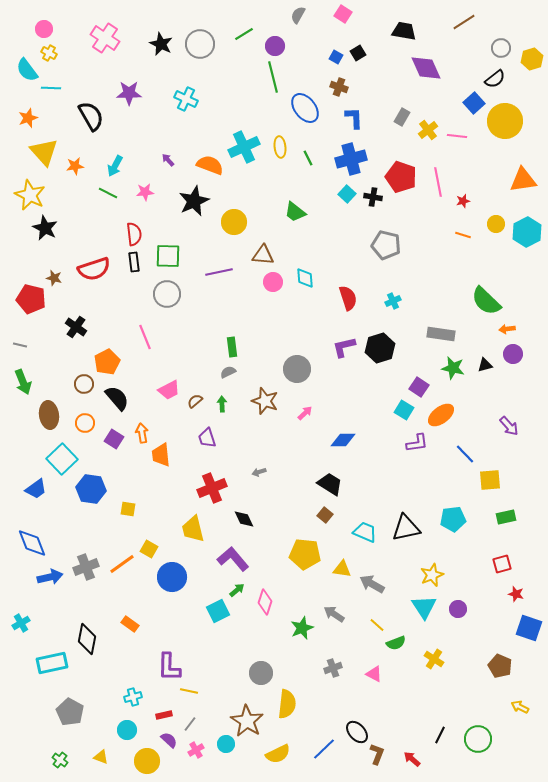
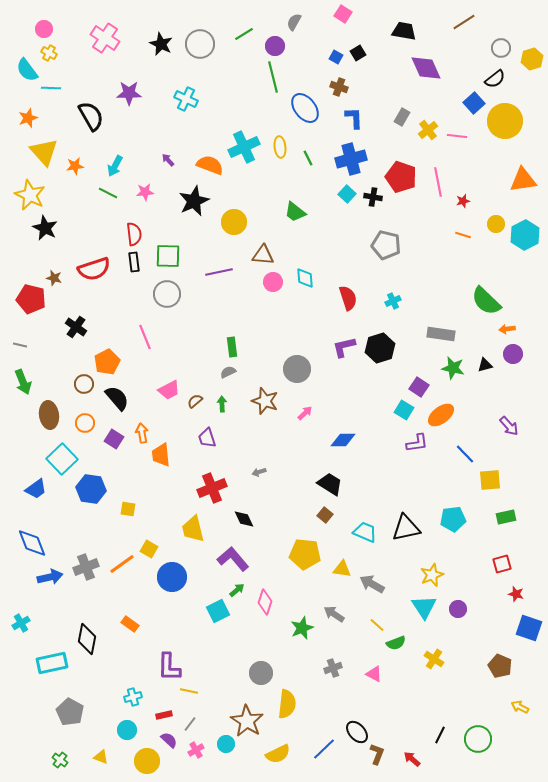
gray semicircle at (298, 15): moved 4 px left, 7 px down
cyan hexagon at (527, 232): moved 2 px left, 3 px down
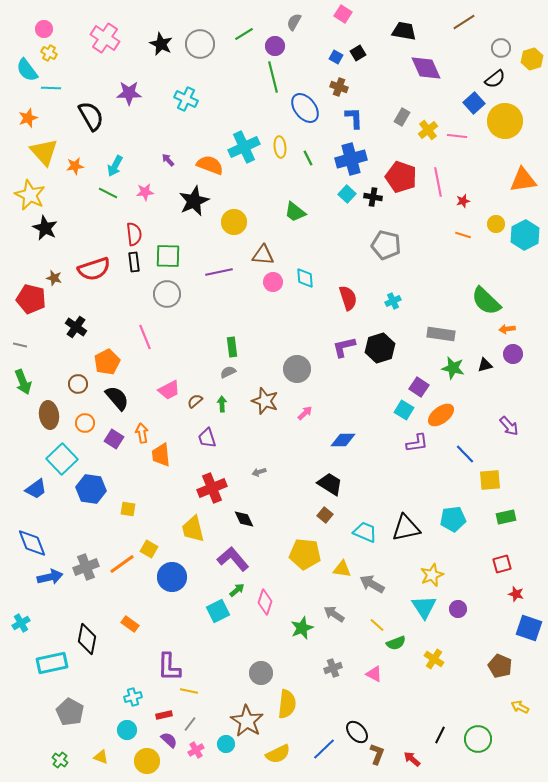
brown circle at (84, 384): moved 6 px left
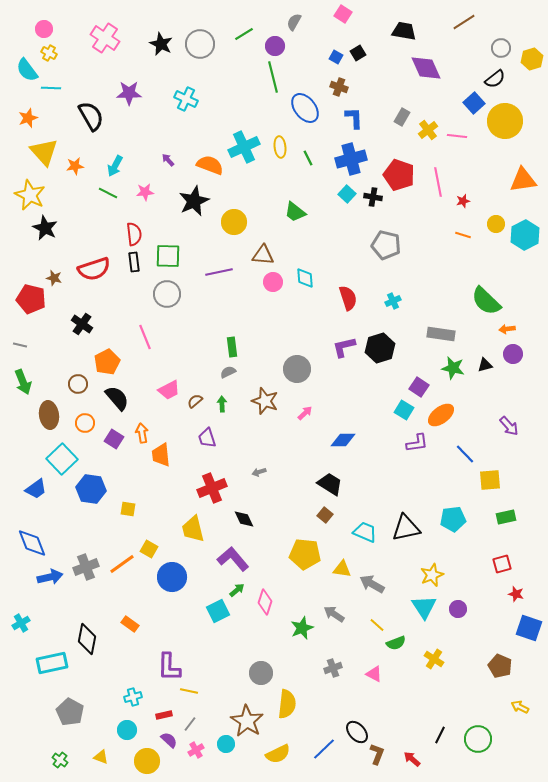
red pentagon at (401, 177): moved 2 px left, 2 px up
black cross at (76, 327): moved 6 px right, 3 px up
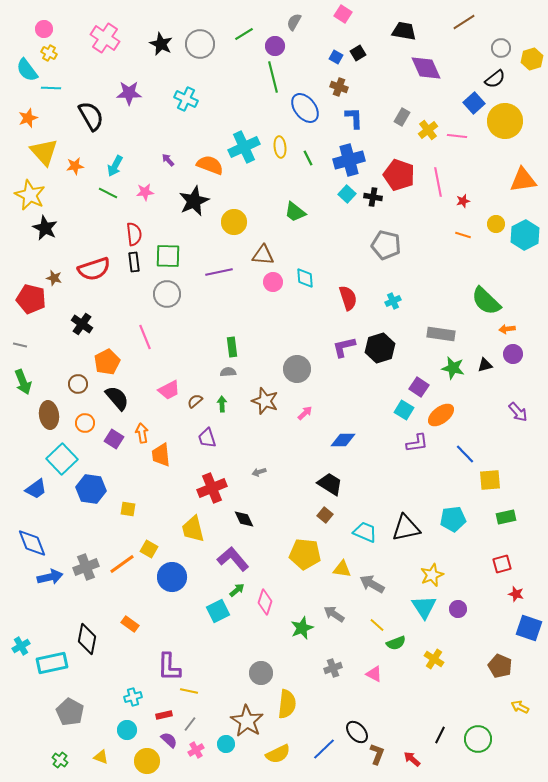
blue cross at (351, 159): moved 2 px left, 1 px down
gray semicircle at (228, 372): rotated 21 degrees clockwise
purple arrow at (509, 426): moved 9 px right, 14 px up
cyan cross at (21, 623): moved 23 px down
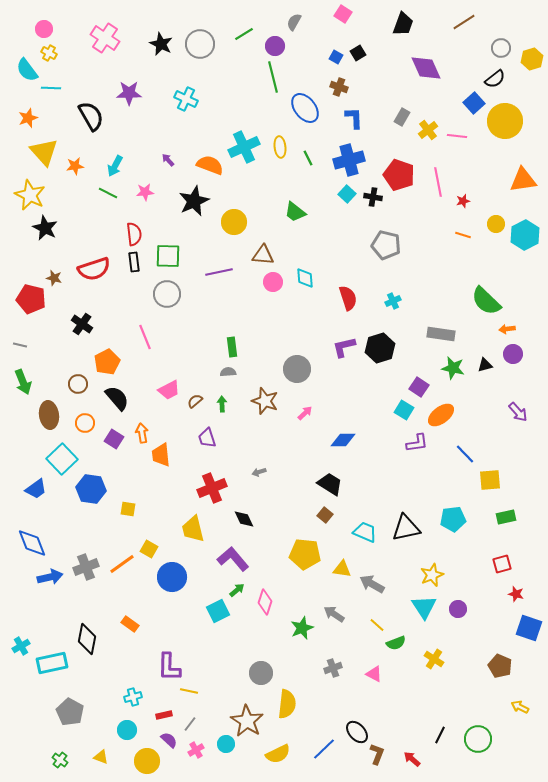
black trapezoid at (404, 31): moved 1 px left, 7 px up; rotated 100 degrees clockwise
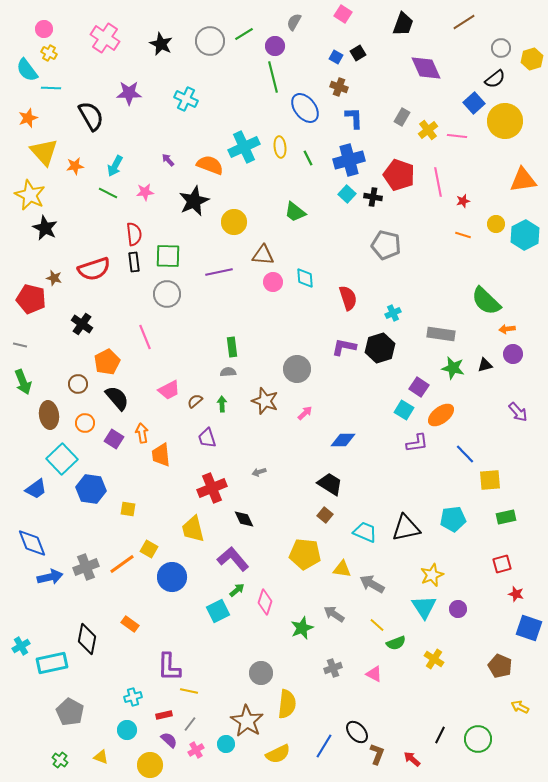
gray circle at (200, 44): moved 10 px right, 3 px up
cyan cross at (393, 301): moved 12 px down
purple L-shape at (344, 347): rotated 25 degrees clockwise
blue line at (324, 749): moved 3 px up; rotated 15 degrees counterclockwise
yellow circle at (147, 761): moved 3 px right, 4 px down
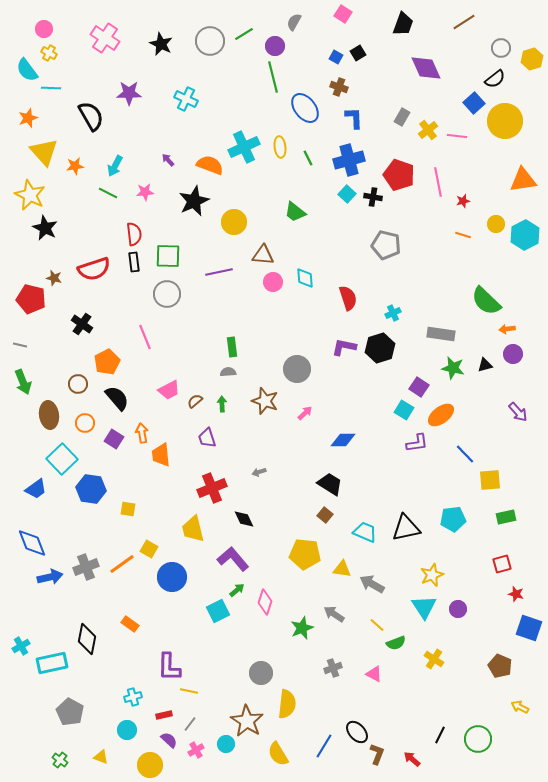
yellow semicircle at (278, 754): rotated 85 degrees clockwise
